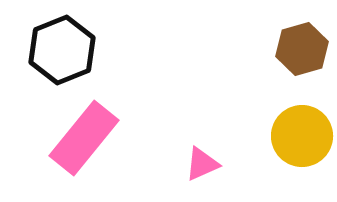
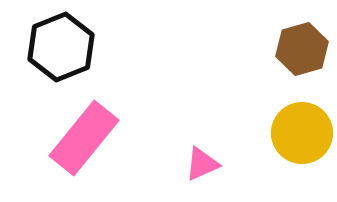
black hexagon: moved 1 px left, 3 px up
yellow circle: moved 3 px up
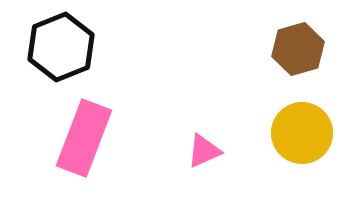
brown hexagon: moved 4 px left
pink rectangle: rotated 18 degrees counterclockwise
pink triangle: moved 2 px right, 13 px up
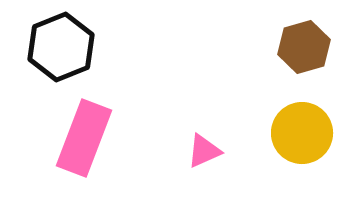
brown hexagon: moved 6 px right, 2 px up
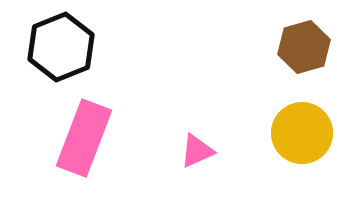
pink triangle: moved 7 px left
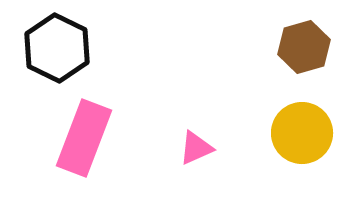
black hexagon: moved 4 px left, 1 px down; rotated 12 degrees counterclockwise
pink triangle: moved 1 px left, 3 px up
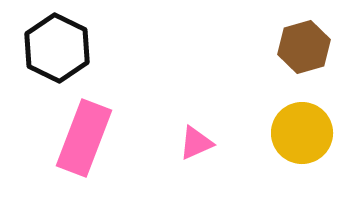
pink triangle: moved 5 px up
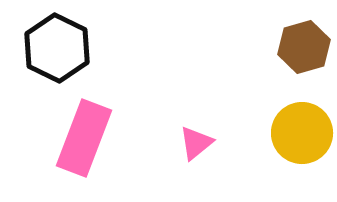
pink triangle: rotated 15 degrees counterclockwise
